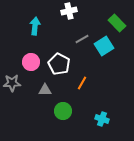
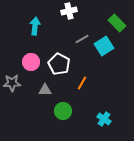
cyan cross: moved 2 px right; rotated 16 degrees clockwise
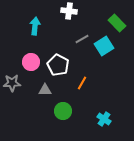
white cross: rotated 21 degrees clockwise
white pentagon: moved 1 px left, 1 px down
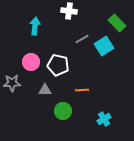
white pentagon: rotated 15 degrees counterclockwise
orange line: moved 7 px down; rotated 56 degrees clockwise
cyan cross: rotated 24 degrees clockwise
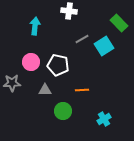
green rectangle: moved 2 px right
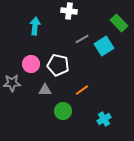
pink circle: moved 2 px down
orange line: rotated 32 degrees counterclockwise
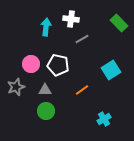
white cross: moved 2 px right, 8 px down
cyan arrow: moved 11 px right, 1 px down
cyan square: moved 7 px right, 24 px down
gray star: moved 4 px right, 4 px down; rotated 18 degrees counterclockwise
green circle: moved 17 px left
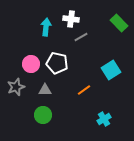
gray line: moved 1 px left, 2 px up
white pentagon: moved 1 px left, 2 px up
orange line: moved 2 px right
green circle: moved 3 px left, 4 px down
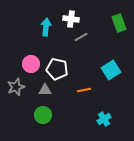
green rectangle: rotated 24 degrees clockwise
white pentagon: moved 6 px down
orange line: rotated 24 degrees clockwise
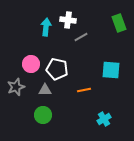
white cross: moved 3 px left, 1 px down
cyan square: rotated 36 degrees clockwise
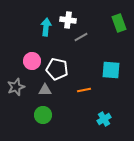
pink circle: moved 1 px right, 3 px up
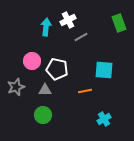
white cross: rotated 35 degrees counterclockwise
cyan square: moved 7 px left
orange line: moved 1 px right, 1 px down
